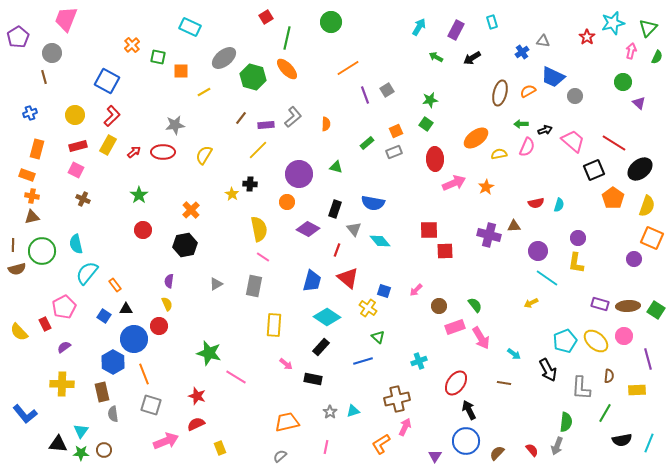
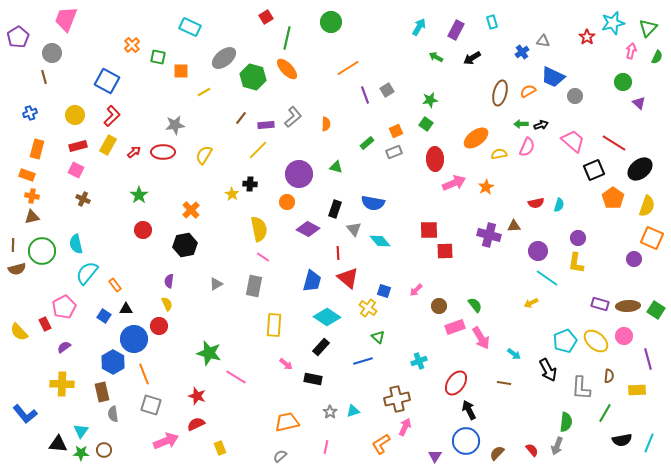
black arrow at (545, 130): moved 4 px left, 5 px up
red line at (337, 250): moved 1 px right, 3 px down; rotated 24 degrees counterclockwise
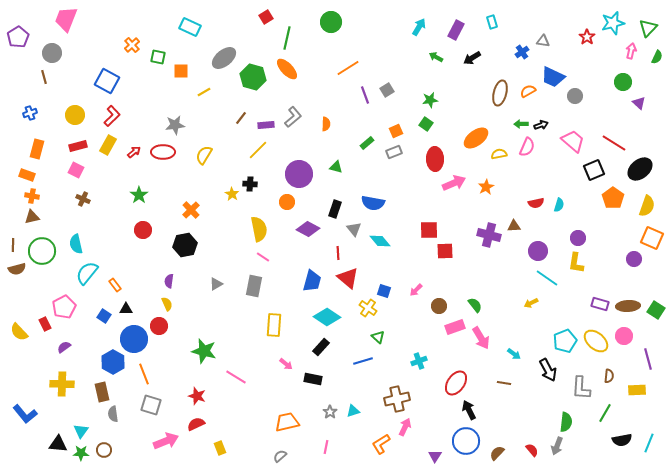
green star at (209, 353): moved 5 px left, 2 px up
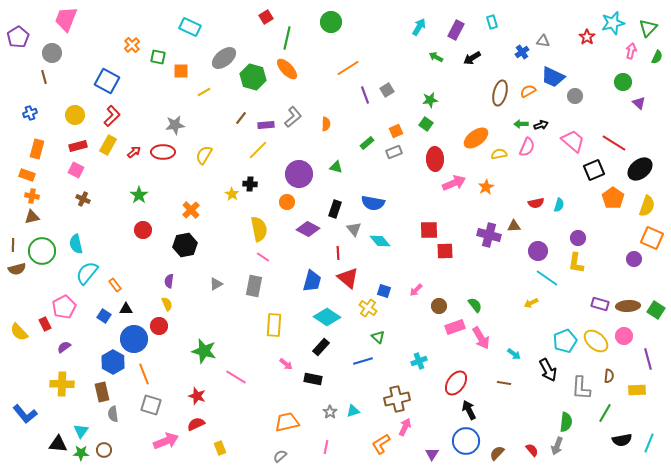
purple triangle at (435, 456): moved 3 px left, 2 px up
